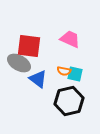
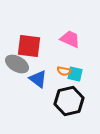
gray ellipse: moved 2 px left, 1 px down
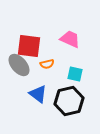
gray ellipse: moved 2 px right, 1 px down; rotated 20 degrees clockwise
orange semicircle: moved 17 px left, 7 px up; rotated 24 degrees counterclockwise
blue triangle: moved 15 px down
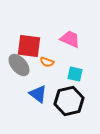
orange semicircle: moved 2 px up; rotated 32 degrees clockwise
